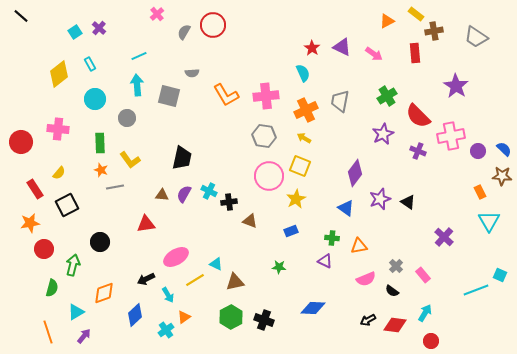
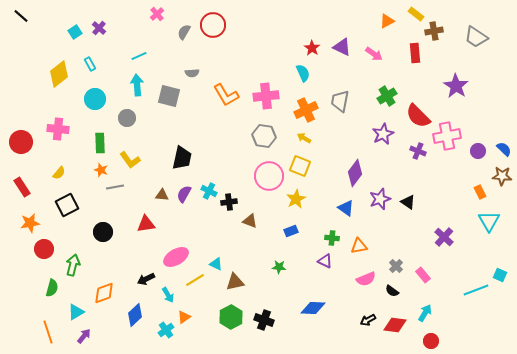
pink cross at (451, 136): moved 4 px left
red rectangle at (35, 189): moved 13 px left, 2 px up
black circle at (100, 242): moved 3 px right, 10 px up
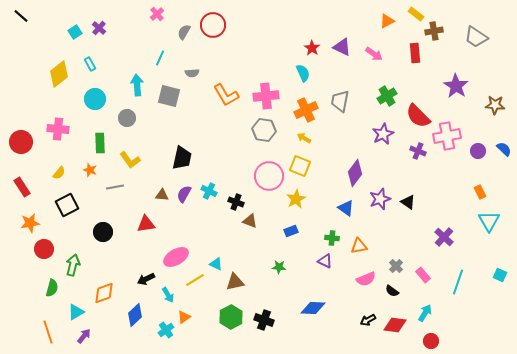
cyan line at (139, 56): moved 21 px right, 2 px down; rotated 42 degrees counterclockwise
gray hexagon at (264, 136): moved 6 px up
orange star at (101, 170): moved 11 px left
brown star at (502, 176): moved 7 px left, 71 px up
black cross at (229, 202): moved 7 px right; rotated 28 degrees clockwise
cyan line at (476, 290): moved 18 px left, 8 px up; rotated 50 degrees counterclockwise
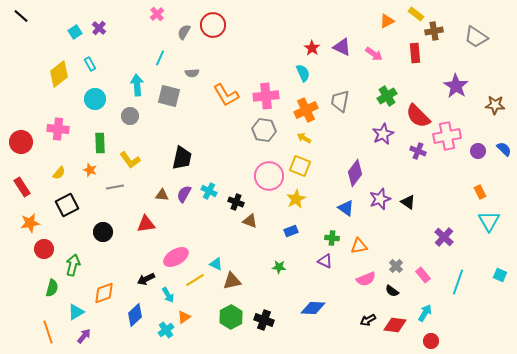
gray circle at (127, 118): moved 3 px right, 2 px up
brown triangle at (235, 282): moved 3 px left, 1 px up
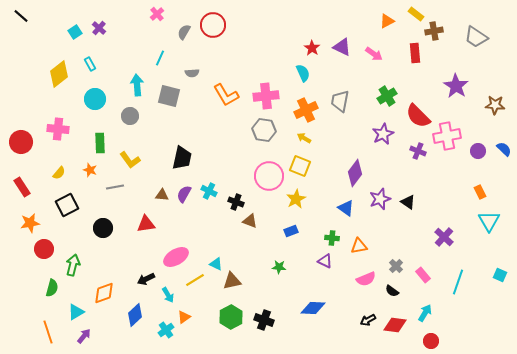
black circle at (103, 232): moved 4 px up
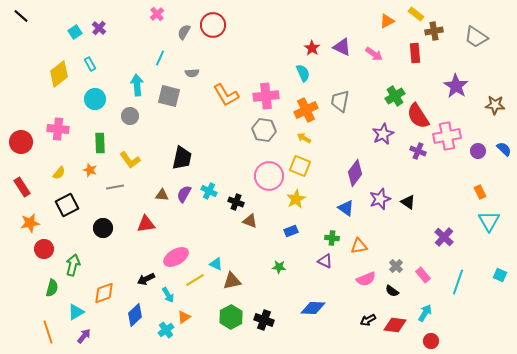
green cross at (387, 96): moved 8 px right
red semicircle at (418, 116): rotated 12 degrees clockwise
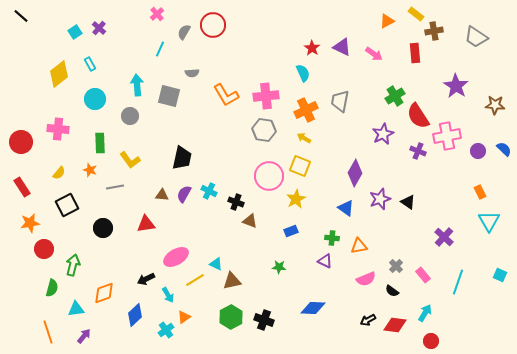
cyan line at (160, 58): moved 9 px up
purple diamond at (355, 173): rotated 8 degrees counterclockwise
cyan triangle at (76, 312): moved 3 px up; rotated 24 degrees clockwise
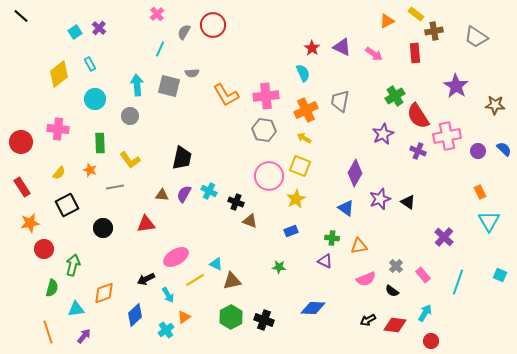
gray square at (169, 96): moved 10 px up
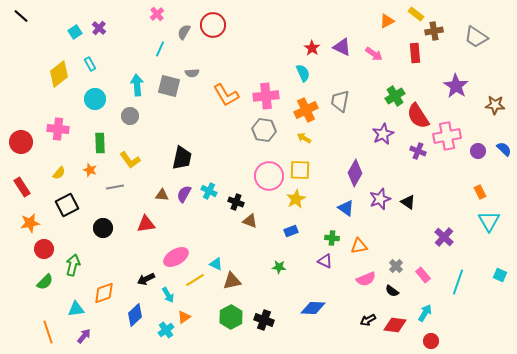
yellow square at (300, 166): moved 4 px down; rotated 20 degrees counterclockwise
green semicircle at (52, 288): moved 7 px left, 6 px up; rotated 30 degrees clockwise
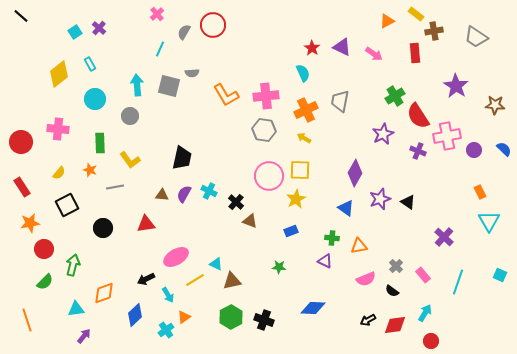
purple circle at (478, 151): moved 4 px left, 1 px up
black cross at (236, 202): rotated 21 degrees clockwise
red diamond at (395, 325): rotated 15 degrees counterclockwise
orange line at (48, 332): moved 21 px left, 12 px up
